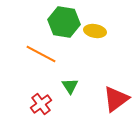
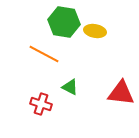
orange line: moved 3 px right
green triangle: moved 1 px down; rotated 30 degrees counterclockwise
red triangle: moved 5 px right, 6 px up; rotated 44 degrees clockwise
red cross: rotated 35 degrees counterclockwise
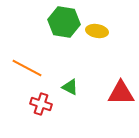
yellow ellipse: moved 2 px right
orange line: moved 17 px left, 14 px down
red triangle: rotated 8 degrees counterclockwise
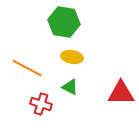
yellow ellipse: moved 25 px left, 26 px down
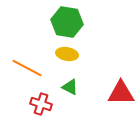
green hexagon: moved 3 px right
yellow ellipse: moved 5 px left, 3 px up
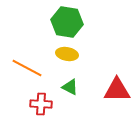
red triangle: moved 4 px left, 3 px up
red cross: rotated 15 degrees counterclockwise
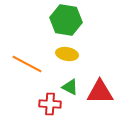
green hexagon: moved 1 px left, 2 px up
orange line: moved 4 px up
red triangle: moved 17 px left, 2 px down
red cross: moved 9 px right
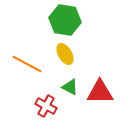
green hexagon: moved 1 px left
yellow ellipse: moved 2 px left; rotated 50 degrees clockwise
red cross: moved 4 px left, 2 px down; rotated 25 degrees clockwise
